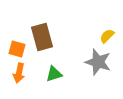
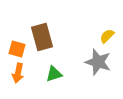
orange arrow: moved 1 px left
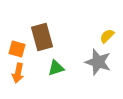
green triangle: moved 2 px right, 6 px up
